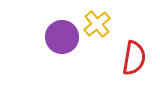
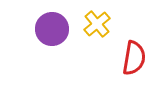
purple circle: moved 10 px left, 8 px up
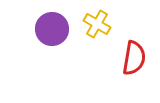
yellow cross: rotated 20 degrees counterclockwise
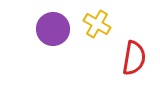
purple circle: moved 1 px right
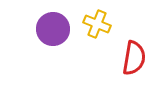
yellow cross: rotated 8 degrees counterclockwise
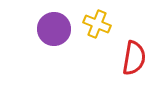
purple circle: moved 1 px right
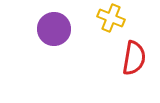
yellow cross: moved 14 px right, 6 px up
